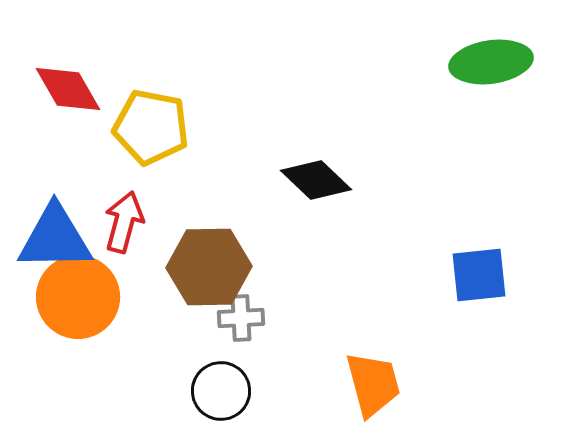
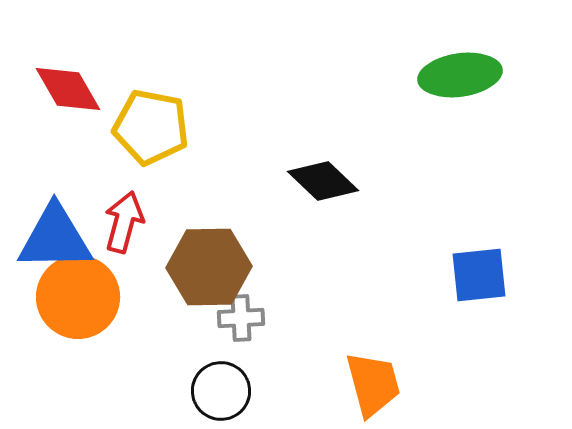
green ellipse: moved 31 px left, 13 px down
black diamond: moved 7 px right, 1 px down
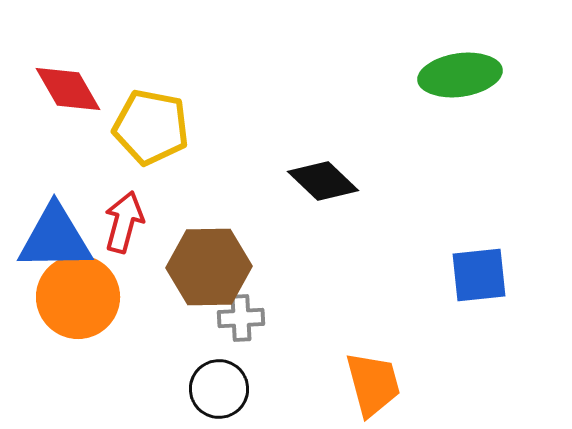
black circle: moved 2 px left, 2 px up
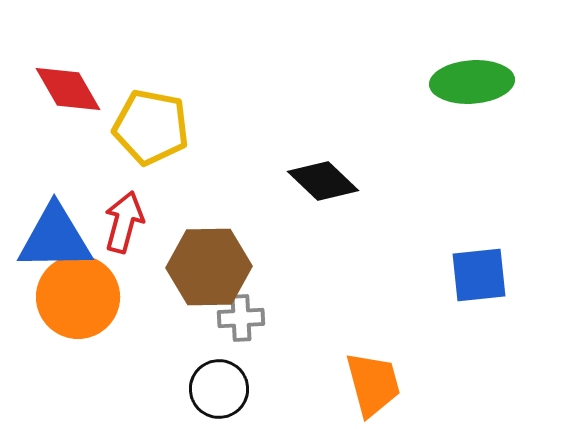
green ellipse: moved 12 px right, 7 px down; rotated 4 degrees clockwise
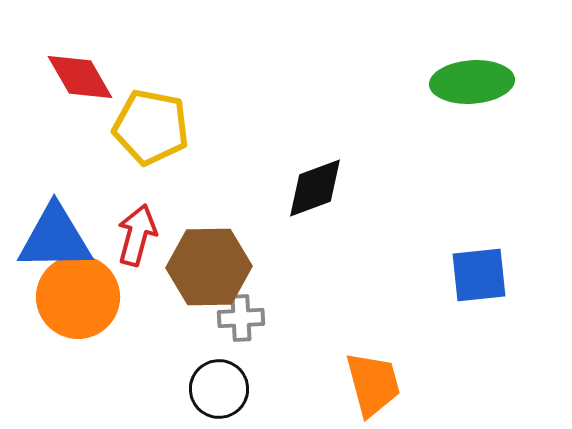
red diamond: moved 12 px right, 12 px up
black diamond: moved 8 px left, 7 px down; rotated 64 degrees counterclockwise
red arrow: moved 13 px right, 13 px down
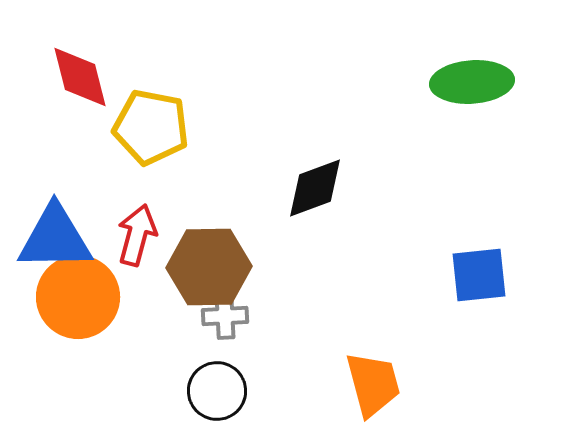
red diamond: rotated 16 degrees clockwise
gray cross: moved 16 px left, 2 px up
black circle: moved 2 px left, 2 px down
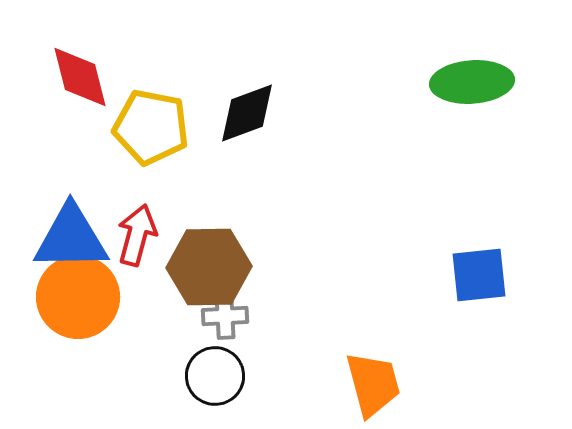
black diamond: moved 68 px left, 75 px up
blue triangle: moved 16 px right
black circle: moved 2 px left, 15 px up
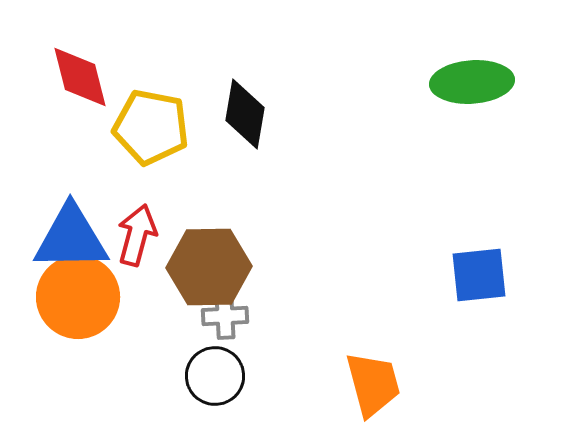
black diamond: moved 2 px left, 1 px down; rotated 60 degrees counterclockwise
